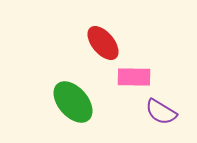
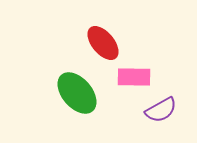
green ellipse: moved 4 px right, 9 px up
purple semicircle: moved 2 px up; rotated 60 degrees counterclockwise
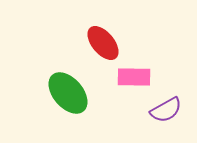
green ellipse: moved 9 px left
purple semicircle: moved 5 px right
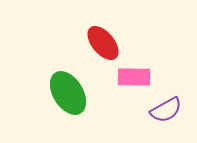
green ellipse: rotated 9 degrees clockwise
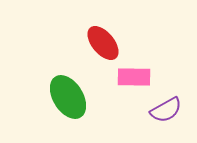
green ellipse: moved 4 px down
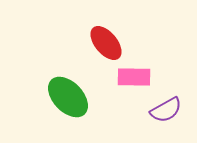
red ellipse: moved 3 px right
green ellipse: rotated 12 degrees counterclockwise
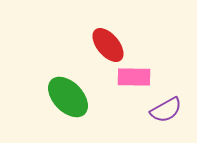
red ellipse: moved 2 px right, 2 px down
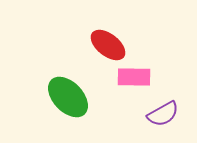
red ellipse: rotated 12 degrees counterclockwise
purple semicircle: moved 3 px left, 4 px down
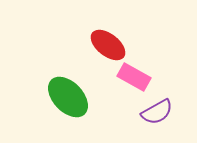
pink rectangle: rotated 28 degrees clockwise
purple semicircle: moved 6 px left, 2 px up
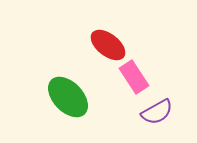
pink rectangle: rotated 28 degrees clockwise
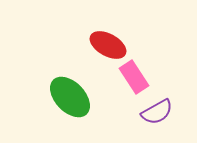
red ellipse: rotated 9 degrees counterclockwise
green ellipse: moved 2 px right
